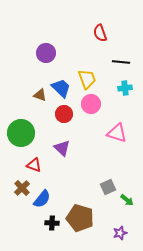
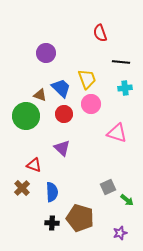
green circle: moved 5 px right, 17 px up
blue semicircle: moved 10 px right, 7 px up; rotated 42 degrees counterclockwise
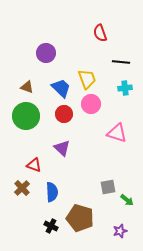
brown triangle: moved 13 px left, 8 px up
gray square: rotated 14 degrees clockwise
black cross: moved 1 px left, 3 px down; rotated 24 degrees clockwise
purple star: moved 2 px up
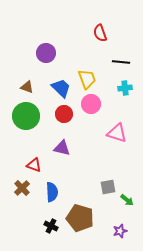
purple triangle: rotated 30 degrees counterclockwise
